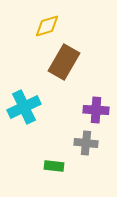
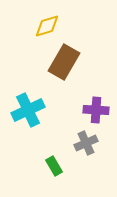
cyan cross: moved 4 px right, 3 px down
gray cross: rotated 30 degrees counterclockwise
green rectangle: rotated 54 degrees clockwise
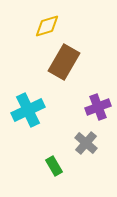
purple cross: moved 2 px right, 3 px up; rotated 25 degrees counterclockwise
gray cross: rotated 25 degrees counterclockwise
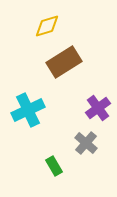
brown rectangle: rotated 28 degrees clockwise
purple cross: moved 1 px down; rotated 15 degrees counterclockwise
